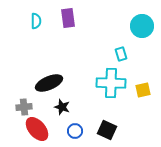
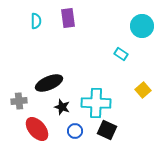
cyan rectangle: rotated 40 degrees counterclockwise
cyan cross: moved 15 px left, 20 px down
yellow square: rotated 28 degrees counterclockwise
gray cross: moved 5 px left, 6 px up
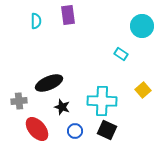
purple rectangle: moved 3 px up
cyan cross: moved 6 px right, 2 px up
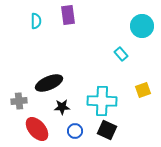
cyan rectangle: rotated 16 degrees clockwise
yellow square: rotated 21 degrees clockwise
black star: rotated 21 degrees counterclockwise
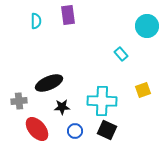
cyan circle: moved 5 px right
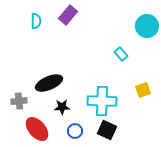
purple rectangle: rotated 48 degrees clockwise
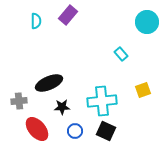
cyan circle: moved 4 px up
cyan cross: rotated 8 degrees counterclockwise
black square: moved 1 px left, 1 px down
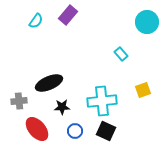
cyan semicircle: rotated 35 degrees clockwise
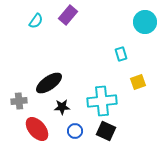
cyan circle: moved 2 px left
cyan rectangle: rotated 24 degrees clockwise
black ellipse: rotated 12 degrees counterclockwise
yellow square: moved 5 px left, 8 px up
